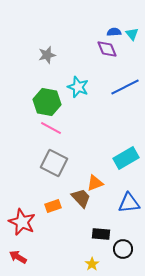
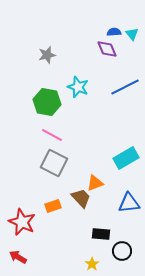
pink line: moved 1 px right, 7 px down
black circle: moved 1 px left, 2 px down
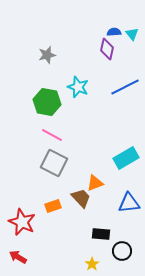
purple diamond: rotated 35 degrees clockwise
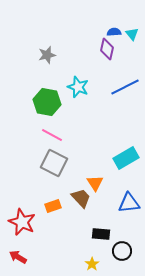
orange triangle: rotated 42 degrees counterclockwise
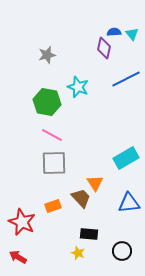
purple diamond: moved 3 px left, 1 px up
blue line: moved 1 px right, 8 px up
gray square: rotated 28 degrees counterclockwise
black rectangle: moved 12 px left
yellow star: moved 14 px left, 11 px up; rotated 16 degrees counterclockwise
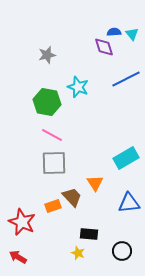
purple diamond: moved 1 px up; rotated 30 degrees counterclockwise
brown trapezoid: moved 9 px left, 1 px up
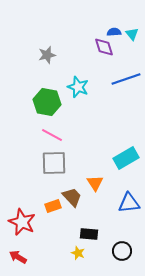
blue line: rotated 8 degrees clockwise
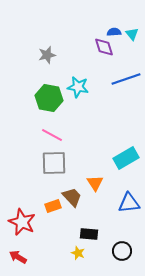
cyan star: rotated 10 degrees counterclockwise
green hexagon: moved 2 px right, 4 px up
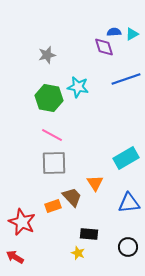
cyan triangle: rotated 40 degrees clockwise
black circle: moved 6 px right, 4 px up
red arrow: moved 3 px left
